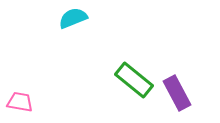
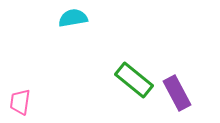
cyan semicircle: rotated 12 degrees clockwise
pink trapezoid: rotated 92 degrees counterclockwise
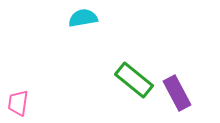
cyan semicircle: moved 10 px right
pink trapezoid: moved 2 px left, 1 px down
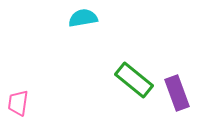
purple rectangle: rotated 8 degrees clockwise
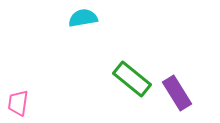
green rectangle: moved 2 px left, 1 px up
purple rectangle: rotated 12 degrees counterclockwise
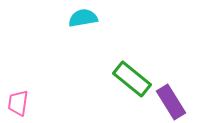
purple rectangle: moved 6 px left, 9 px down
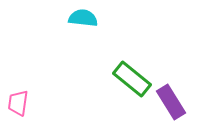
cyan semicircle: rotated 16 degrees clockwise
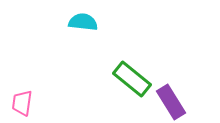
cyan semicircle: moved 4 px down
pink trapezoid: moved 4 px right
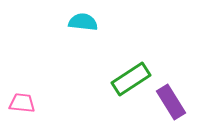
green rectangle: moved 1 px left; rotated 72 degrees counterclockwise
pink trapezoid: rotated 88 degrees clockwise
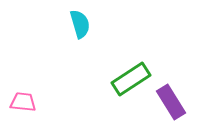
cyan semicircle: moved 3 px left, 2 px down; rotated 68 degrees clockwise
pink trapezoid: moved 1 px right, 1 px up
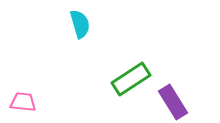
purple rectangle: moved 2 px right
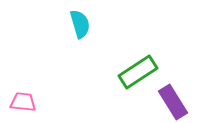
green rectangle: moved 7 px right, 7 px up
